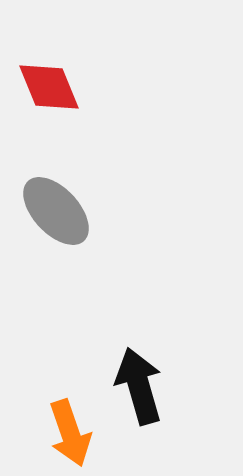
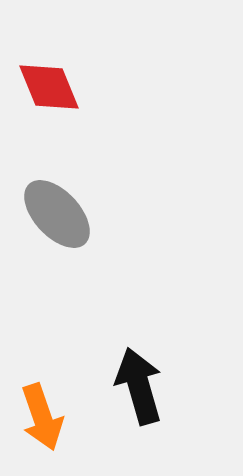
gray ellipse: moved 1 px right, 3 px down
orange arrow: moved 28 px left, 16 px up
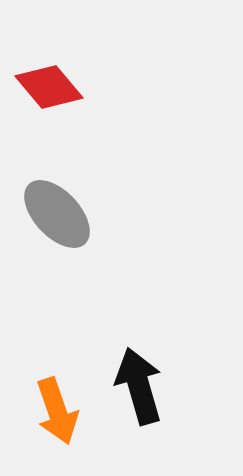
red diamond: rotated 18 degrees counterclockwise
orange arrow: moved 15 px right, 6 px up
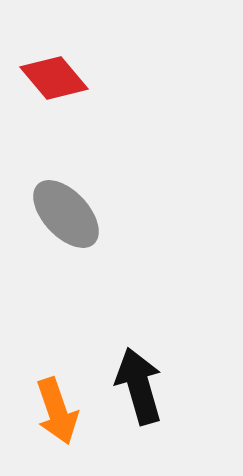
red diamond: moved 5 px right, 9 px up
gray ellipse: moved 9 px right
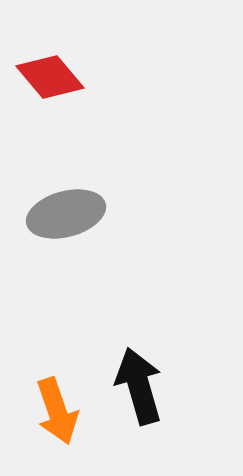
red diamond: moved 4 px left, 1 px up
gray ellipse: rotated 62 degrees counterclockwise
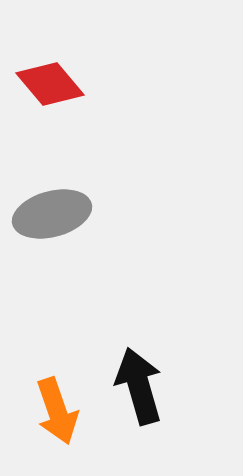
red diamond: moved 7 px down
gray ellipse: moved 14 px left
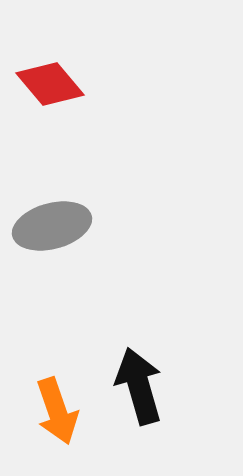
gray ellipse: moved 12 px down
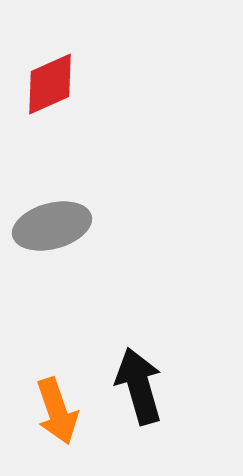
red diamond: rotated 74 degrees counterclockwise
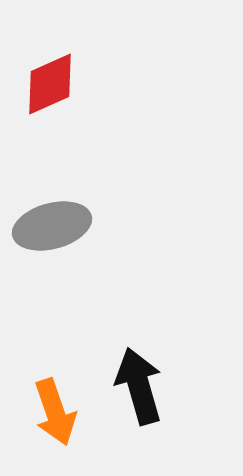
orange arrow: moved 2 px left, 1 px down
